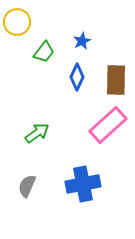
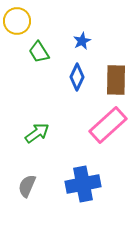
yellow circle: moved 1 px up
green trapezoid: moved 5 px left; rotated 110 degrees clockwise
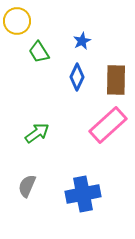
blue cross: moved 10 px down
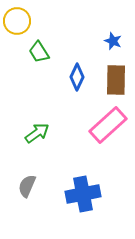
blue star: moved 31 px right; rotated 24 degrees counterclockwise
